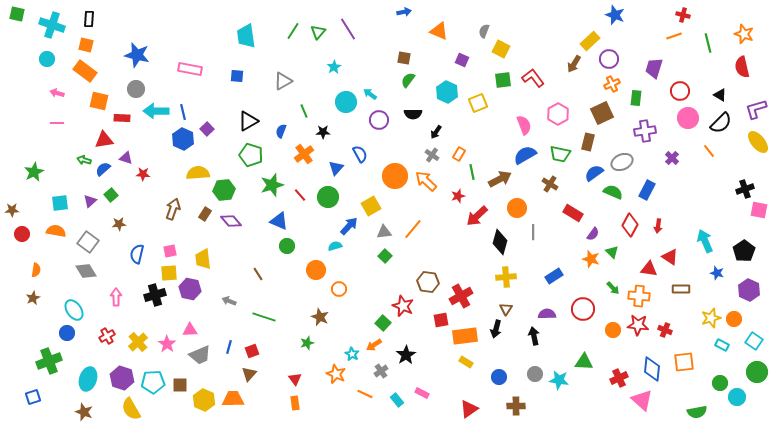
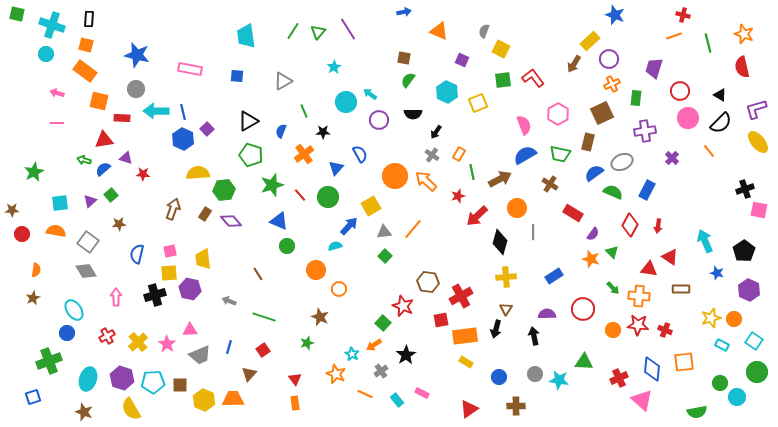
cyan circle at (47, 59): moved 1 px left, 5 px up
red square at (252, 351): moved 11 px right, 1 px up; rotated 16 degrees counterclockwise
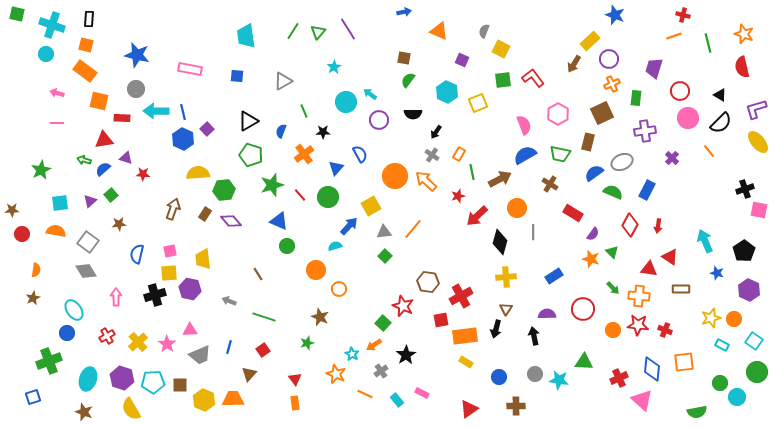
green star at (34, 172): moved 7 px right, 2 px up
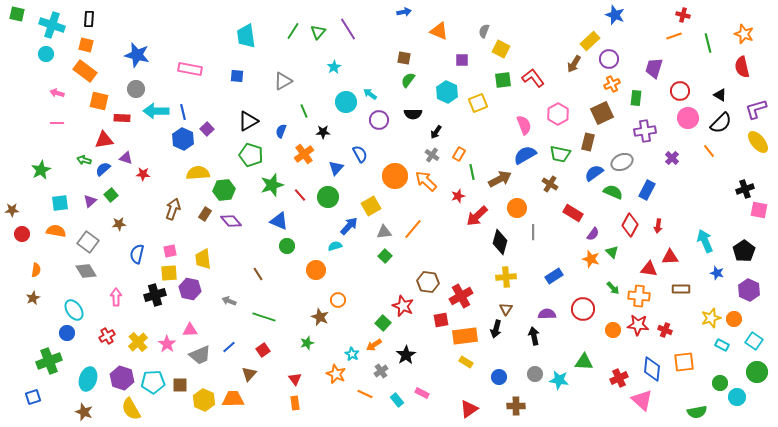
purple square at (462, 60): rotated 24 degrees counterclockwise
red triangle at (670, 257): rotated 36 degrees counterclockwise
orange circle at (339, 289): moved 1 px left, 11 px down
blue line at (229, 347): rotated 32 degrees clockwise
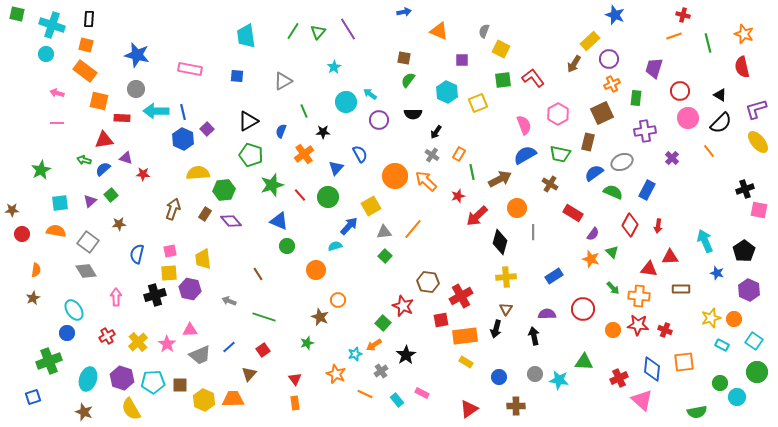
cyan star at (352, 354): moved 3 px right; rotated 24 degrees clockwise
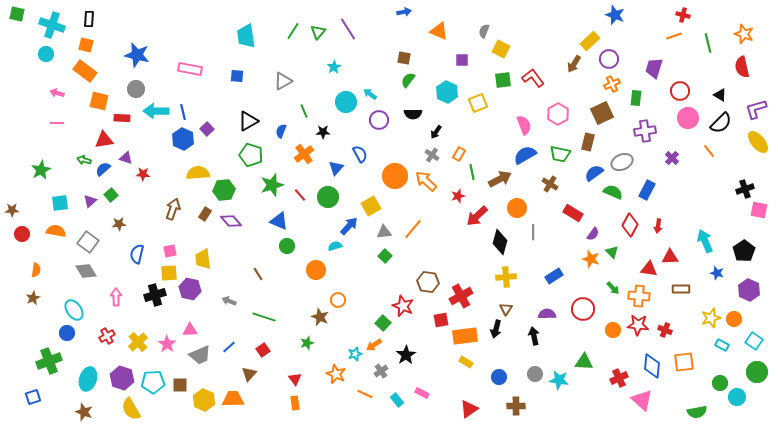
blue diamond at (652, 369): moved 3 px up
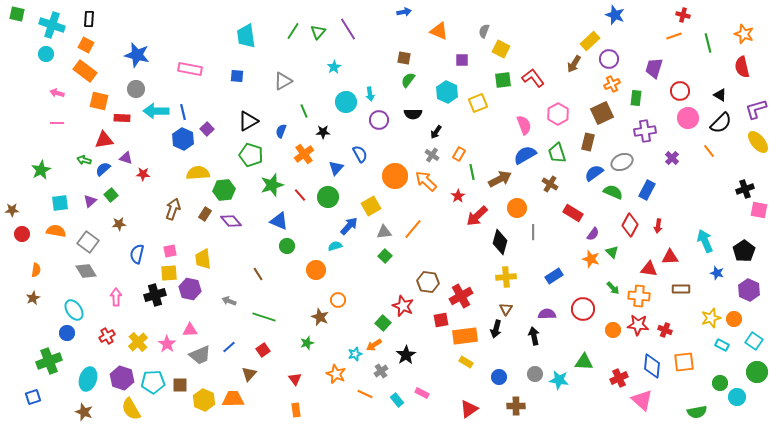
orange square at (86, 45): rotated 14 degrees clockwise
cyan arrow at (370, 94): rotated 136 degrees counterclockwise
green trapezoid at (560, 154): moved 3 px left, 1 px up; rotated 60 degrees clockwise
red star at (458, 196): rotated 16 degrees counterclockwise
orange rectangle at (295, 403): moved 1 px right, 7 px down
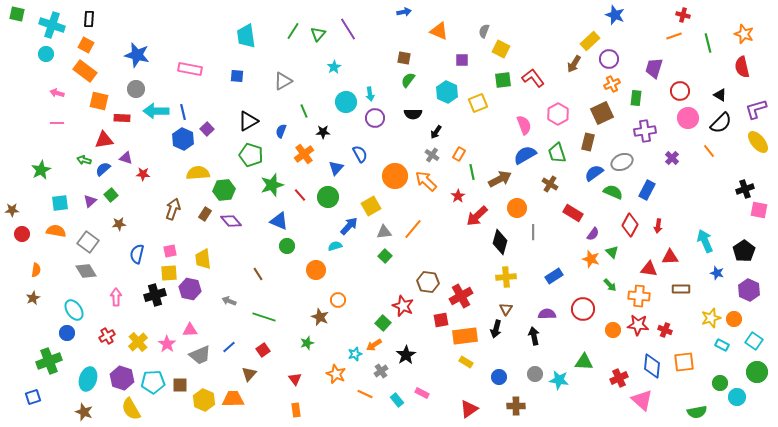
green triangle at (318, 32): moved 2 px down
purple circle at (379, 120): moved 4 px left, 2 px up
green arrow at (613, 288): moved 3 px left, 3 px up
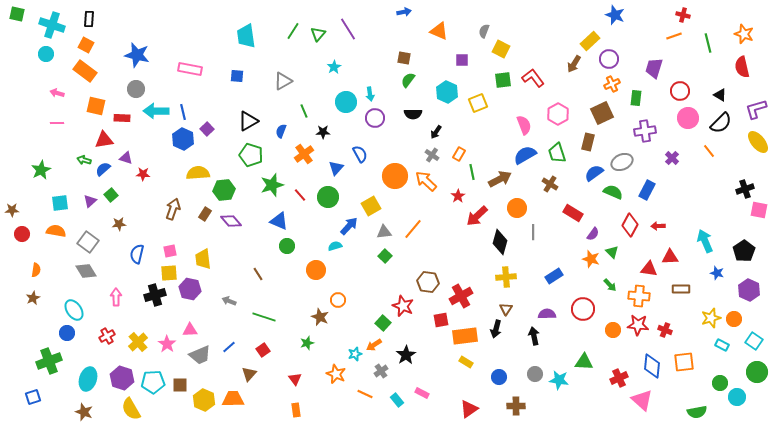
orange square at (99, 101): moved 3 px left, 5 px down
red arrow at (658, 226): rotated 80 degrees clockwise
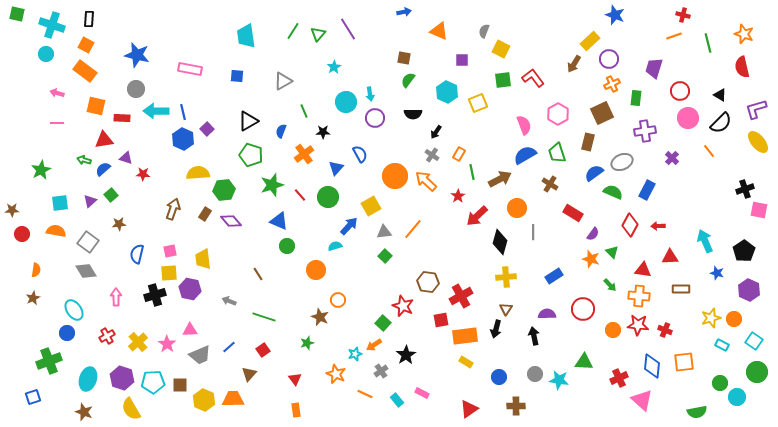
red triangle at (649, 269): moved 6 px left, 1 px down
